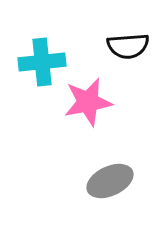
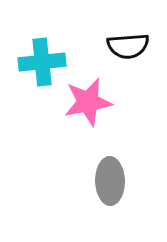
gray ellipse: rotated 66 degrees counterclockwise
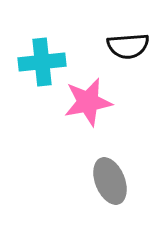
gray ellipse: rotated 21 degrees counterclockwise
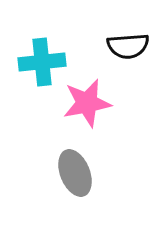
pink star: moved 1 px left, 1 px down
gray ellipse: moved 35 px left, 8 px up
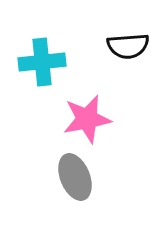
pink star: moved 16 px down
gray ellipse: moved 4 px down
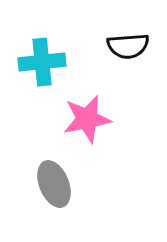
gray ellipse: moved 21 px left, 7 px down
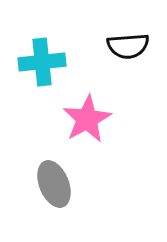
pink star: rotated 18 degrees counterclockwise
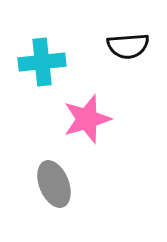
pink star: rotated 12 degrees clockwise
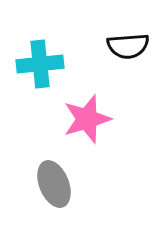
cyan cross: moved 2 px left, 2 px down
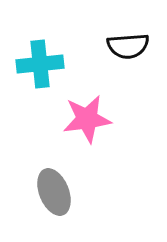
pink star: rotated 9 degrees clockwise
gray ellipse: moved 8 px down
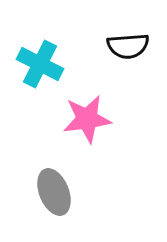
cyan cross: rotated 33 degrees clockwise
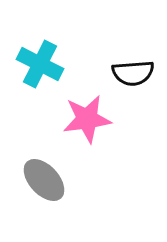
black semicircle: moved 5 px right, 27 px down
gray ellipse: moved 10 px left, 12 px up; rotated 21 degrees counterclockwise
